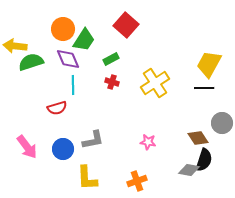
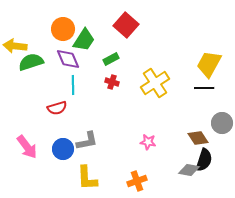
gray L-shape: moved 6 px left, 1 px down
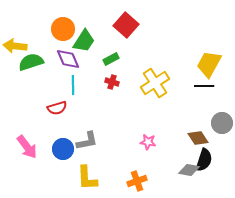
green trapezoid: moved 1 px down
black line: moved 2 px up
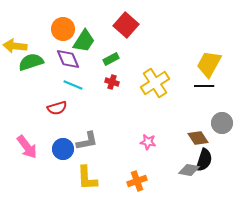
cyan line: rotated 66 degrees counterclockwise
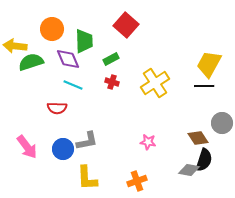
orange circle: moved 11 px left
green trapezoid: rotated 35 degrees counterclockwise
red semicircle: rotated 18 degrees clockwise
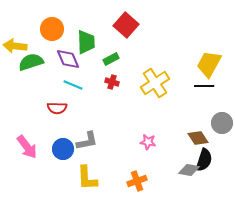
green trapezoid: moved 2 px right, 1 px down
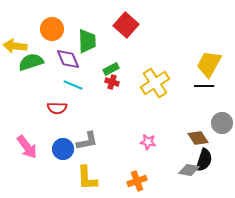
green trapezoid: moved 1 px right, 1 px up
green rectangle: moved 10 px down
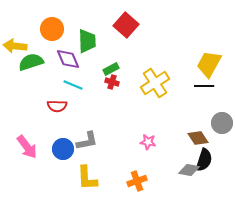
red semicircle: moved 2 px up
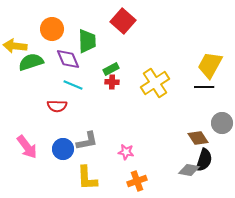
red square: moved 3 px left, 4 px up
yellow trapezoid: moved 1 px right, 1 px down
red cross: rotated 16 degrees counterclockwise
black line: moved 1 px down
pink star: moved 22 px left, 10 px down
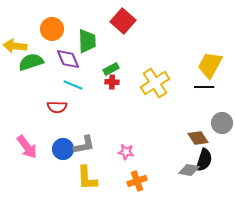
red semicircle: moved 1 px down
gray L-shape: moved 3 px left, 4 px down
